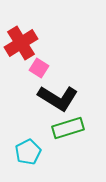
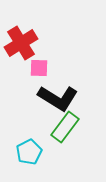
pink square: rotated 30 degrees counterclockwise
green rectangle: moved 3 px left, 1 px up; rotated 36 degrees counterclockwise
cyan pentagon: moved 1 px right
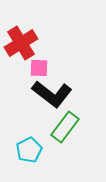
black L-shape: moved 6 px left, 4 px up; rotated 6 degrees clockwise
cyan pentagon: moved 2 px up
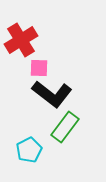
red cross: moved 3 px up
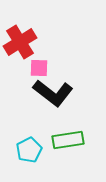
red cross: moved 1 px left, 2 px down
black L-shape: moved 1 px right, 1 px up
green rectangle: moved 3 px right, 13 px down; rotated 44 degrees clockwise
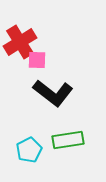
pink square: moved 2 px left, 8 px up
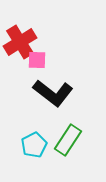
green rectangle: rotated 48 degrees counterclockwise
cyan pentagon: moved 5 px right, 5 px up
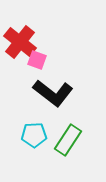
red cross: rotated 20 degrees counterclockwise
pink square: rotated 18 degrees clockwise
cyan pentagon: moved 10 px up; rotated 25 degrees clockwise
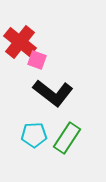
green rectangle: moved 1 px left, 2 px up
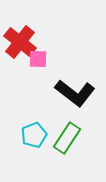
pink square: moved 1 px right, 1 px up; rotated 18 degrees counterclockwise
black L-shape: moved 22 px right
cyan pentagon: rotated 20 degrees counterclockwise
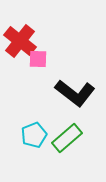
red cross: moved 1 px up
green rectangle: rotated 16 degrees clockwise
